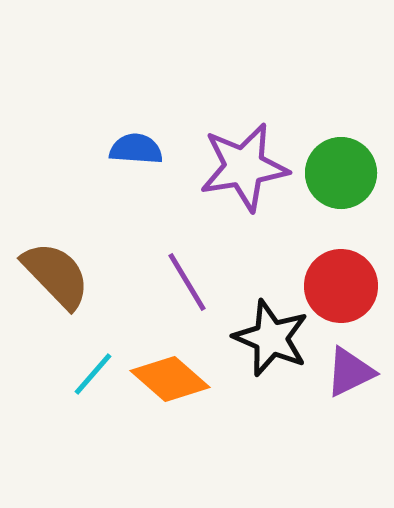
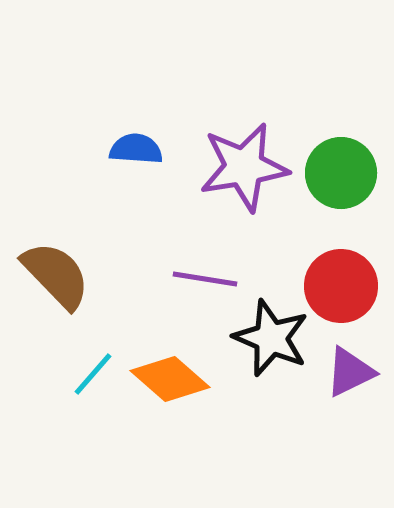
purple line: moved 18 px right, 3 px up; rotated 50 degrees counterclockwise
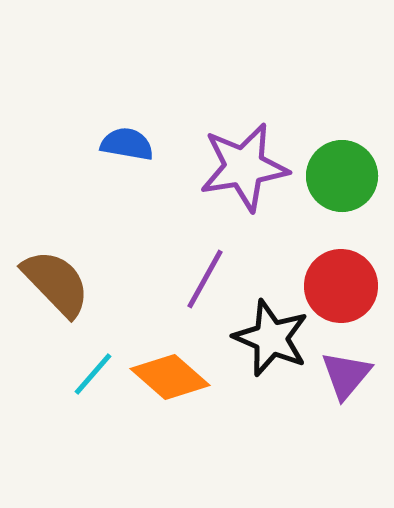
blue semicircle: moved 9 px left, 5 px up; rotated 6 degrees clockwise
green circle: moved 1 px right, 3 px down
brown semicircle: moved 8 px down
purple line: rotated 70 degrees counterclockwise
purple triangle: moved 4 px left, 3 px down; rotated 24 degrees counterclockwise
orange diamond: moved 2 px up
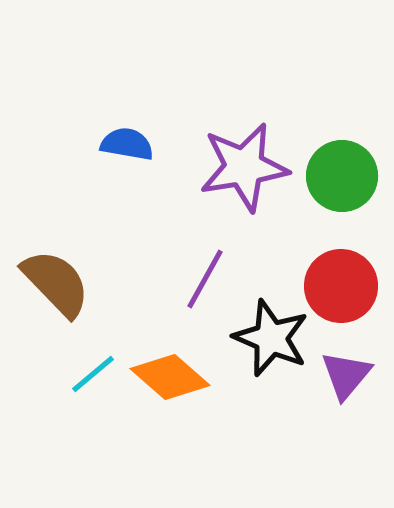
cyan line: rotated 9 degrees clockwise
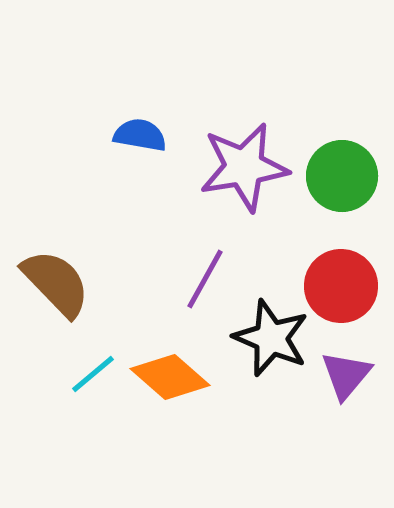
blue semicircle: moved 13 px right, 9 px up
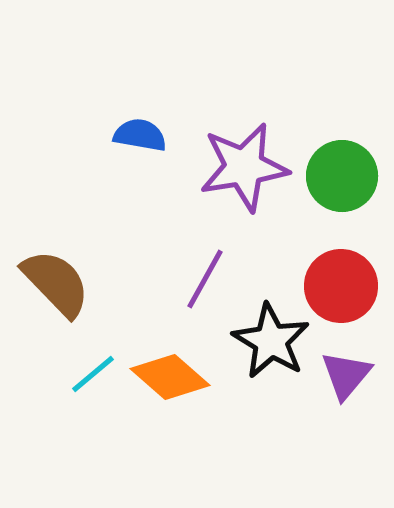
black star: moved 3 px down; rotated 8 degrees clockwise
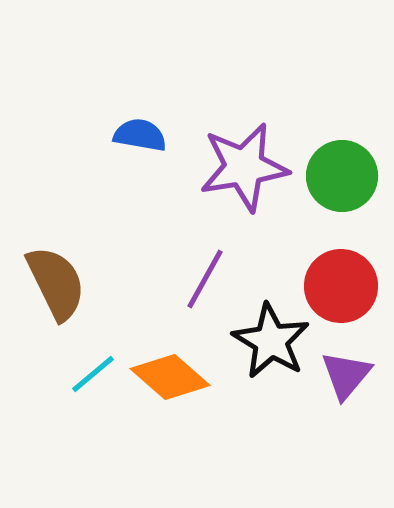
brown semicircle: rotated 18 degrees clockwise
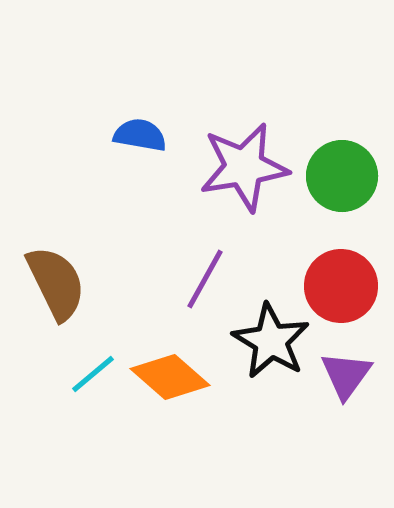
purple triangle: rotated 4 degrees counterclockwise
